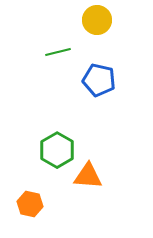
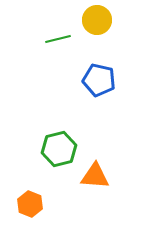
green line: moved 13 px up
green hexagon: moved 2 px right, 1 px up; rotated 16 degrees clockwise
orange triangle: moved 7 px right
orange hexagon: rotated 10 degrees clockwise
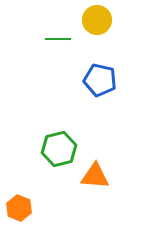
green line: rotated 15 degrees clockwise
blue pentagon: moved 1 px right
orange hexagon: moved 11 px left, 4 px down
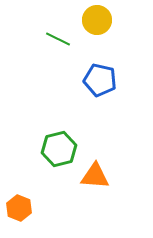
green line: rotated 25 degrees clockwise
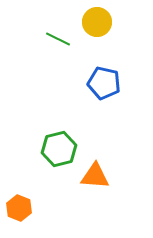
yellow circle: moved 2 px down
blue pentagon: moved 4 px right, 3 px down
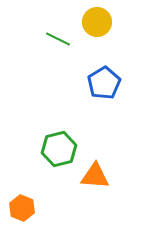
blue pentagon: rotated 28 degrees clockwise
orange hexagon: moved 3 px right
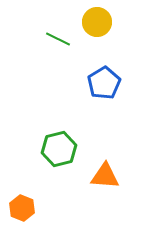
orange triangle: moved 10 px right
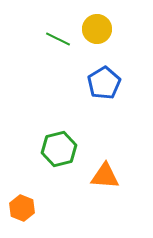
yellow circle: moved 7 px down
